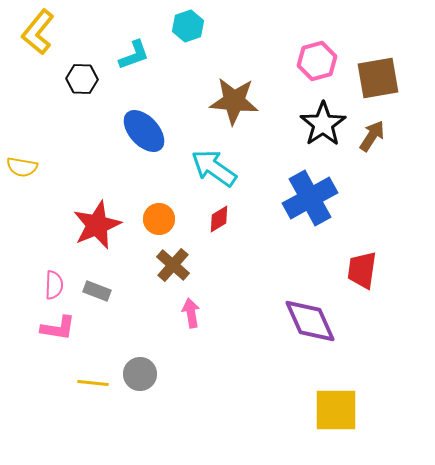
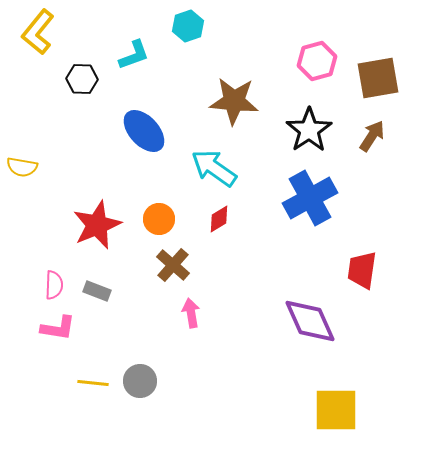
black star: moved 14 px left, 6 px down
gray circle: moved 7 px down
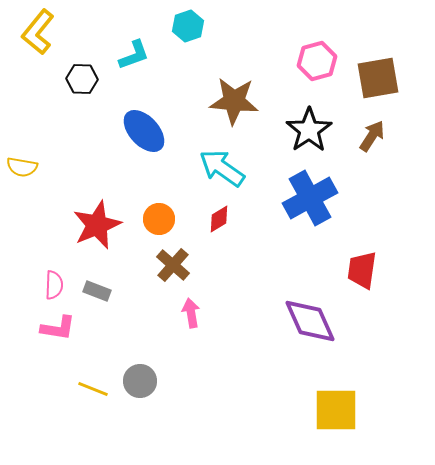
cyan arrow: moved 8 px right
yellow line: moved 6 px down; rotated 16 degrees clockwise
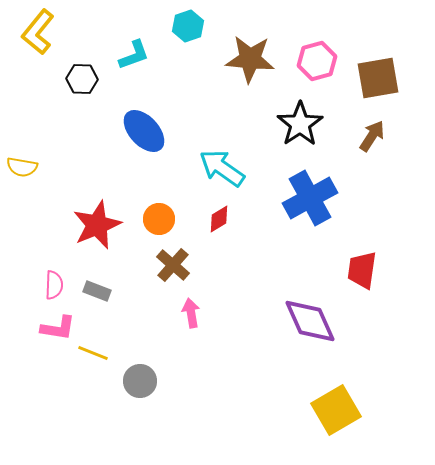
brown star: moved 16 px right, 42 px up
black star: moved 9 px left, 6 px up
yellow line: moved 36 px up
yellow square: rotated 30 degrees counterclockwise
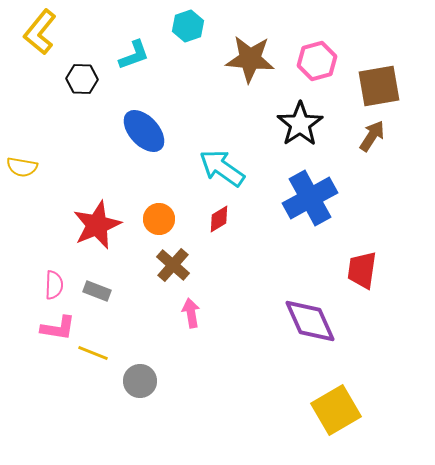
yellow L-shape: moved 2 px right
brown square: moved 1 px right, 8 px down
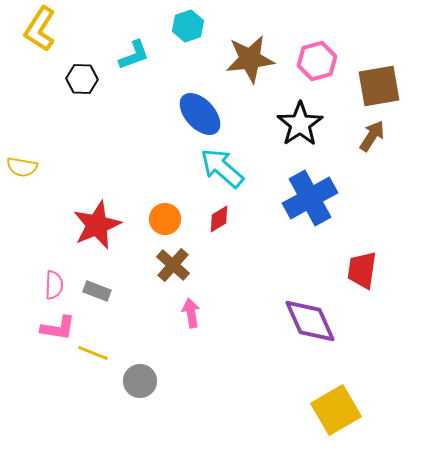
yellow L-shape: moved 3 px up; rotated 6 degrees counterclockwise
brown star: rotated 12 degrees counterclockwise
blue ellipse: moved 56 px right, 17 px up
cyan arrow: rotated 6 degrees clockwise
orange circle: moved 6 px right
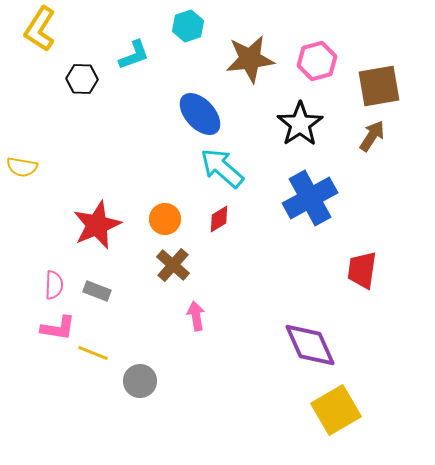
pink arrow: moved 5 px right, 3 px down
purple diamond: moved 24 px down
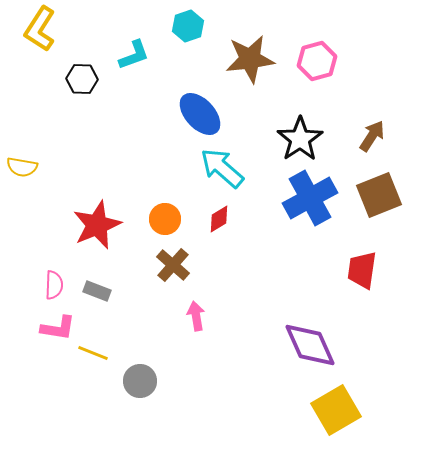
brown square: moved 109 px down; rotated 12 degrees counterclockwise
black star: moved 15 px down
